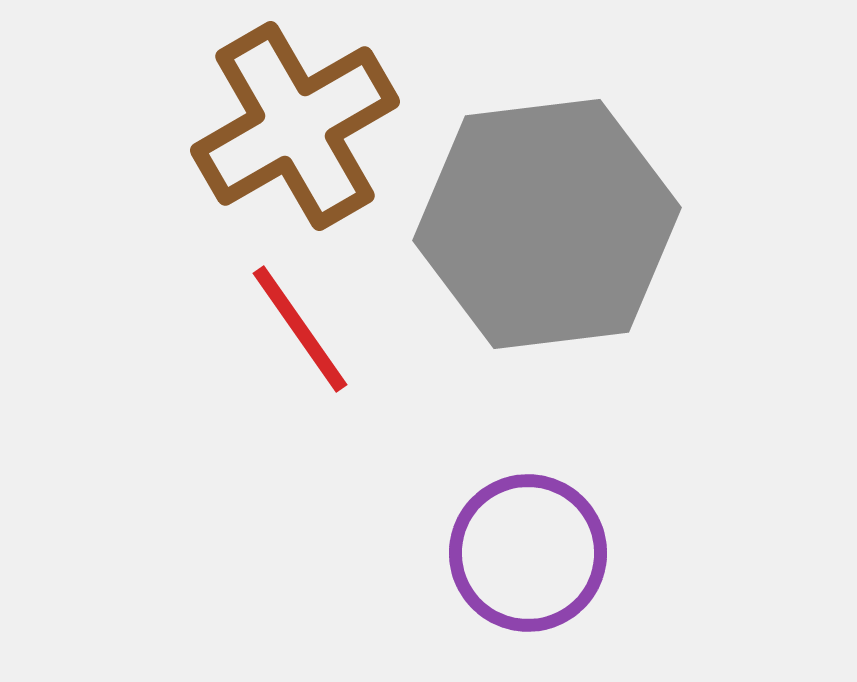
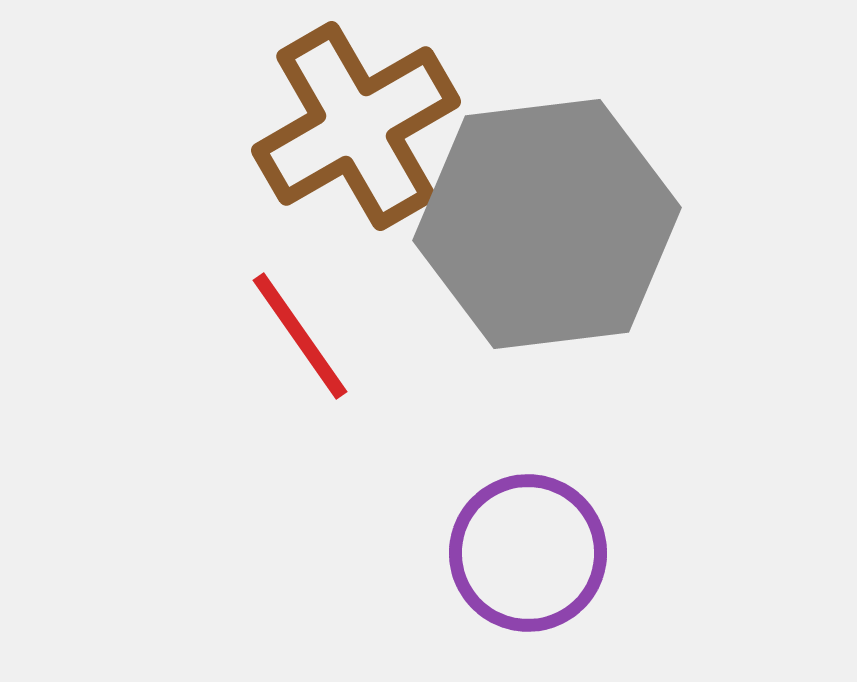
brown cross: moved 61 px right
red line: moved 7 px down
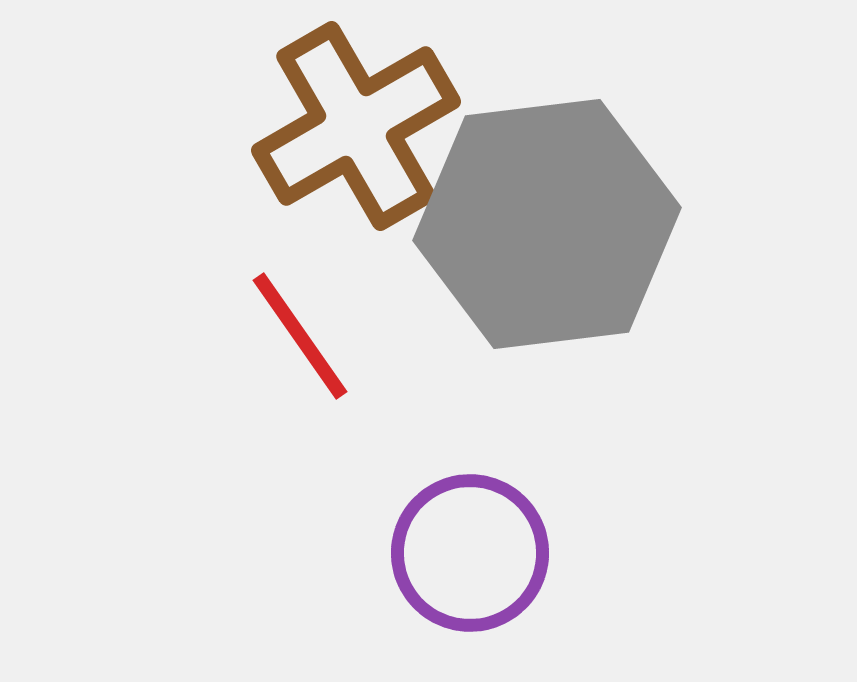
purple circle: moved 58 px left
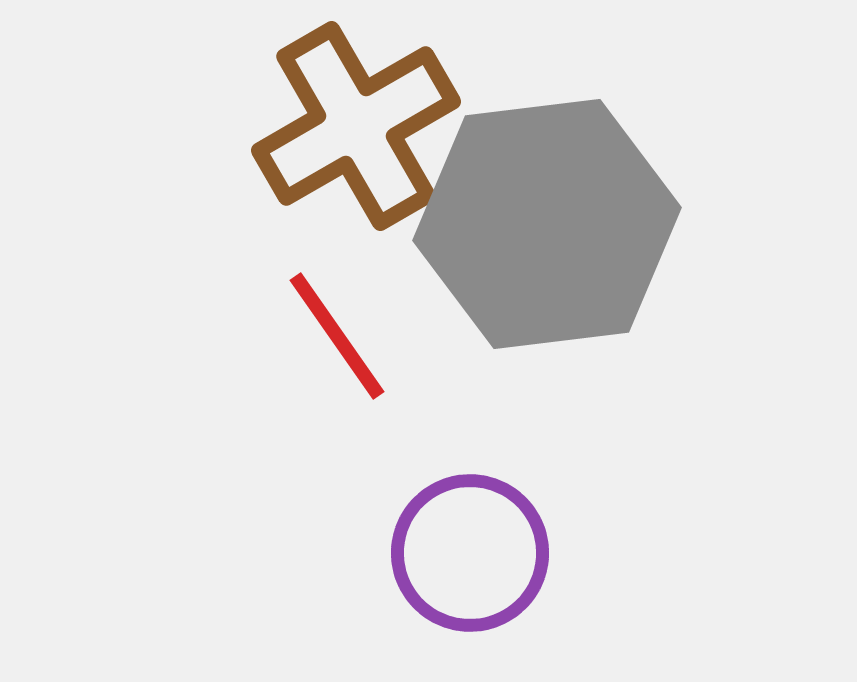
red line: moved 37 px right
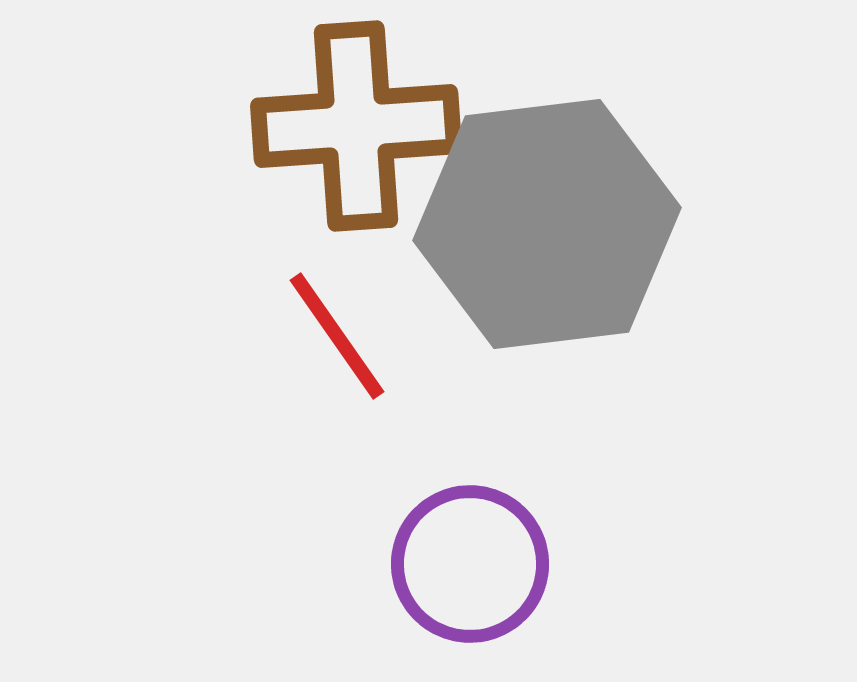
brown cross: rotated 26 degrees clockwise
purple circle: moved 11 px down
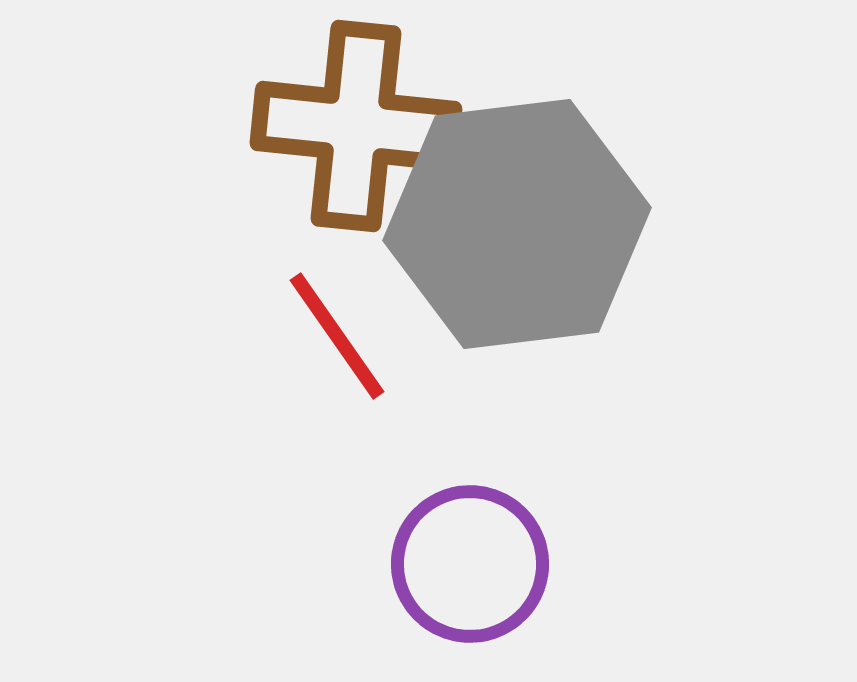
brown cross: rotated 10 degrees clockwise
gray hexagon: moved 30 px left
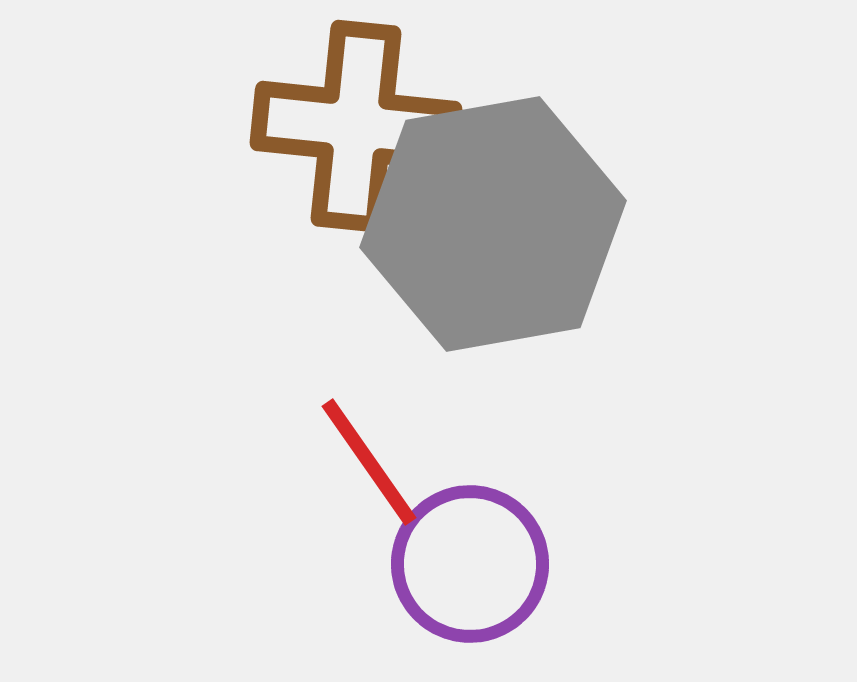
gray hexagon: moved 24 px left; rotated 3 degrees counterclockwise
red line: moved 32 px right, 126 px down
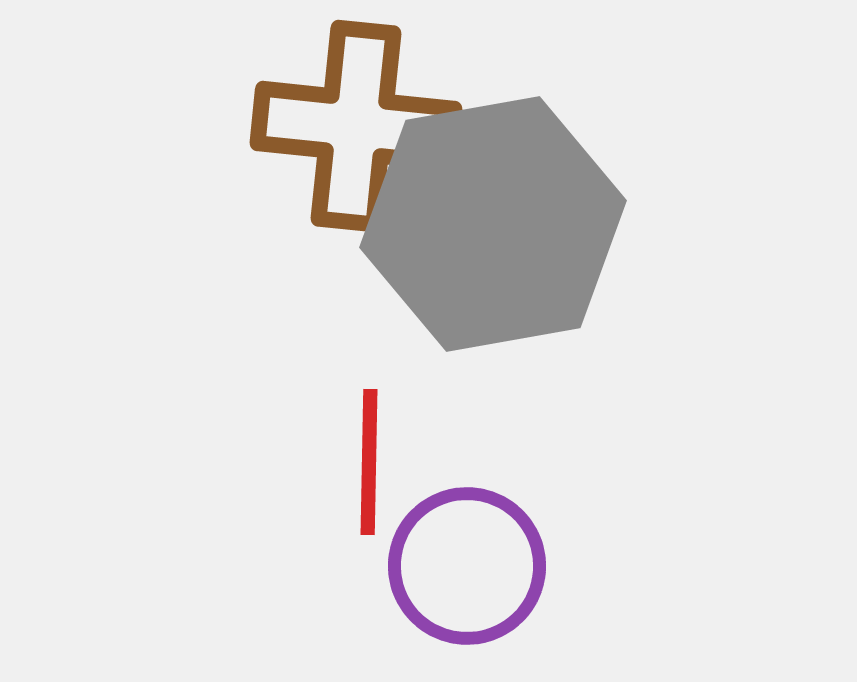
red line: rotated 36 degrees clockwise
purple circle: moved 3 px left, 2 px down
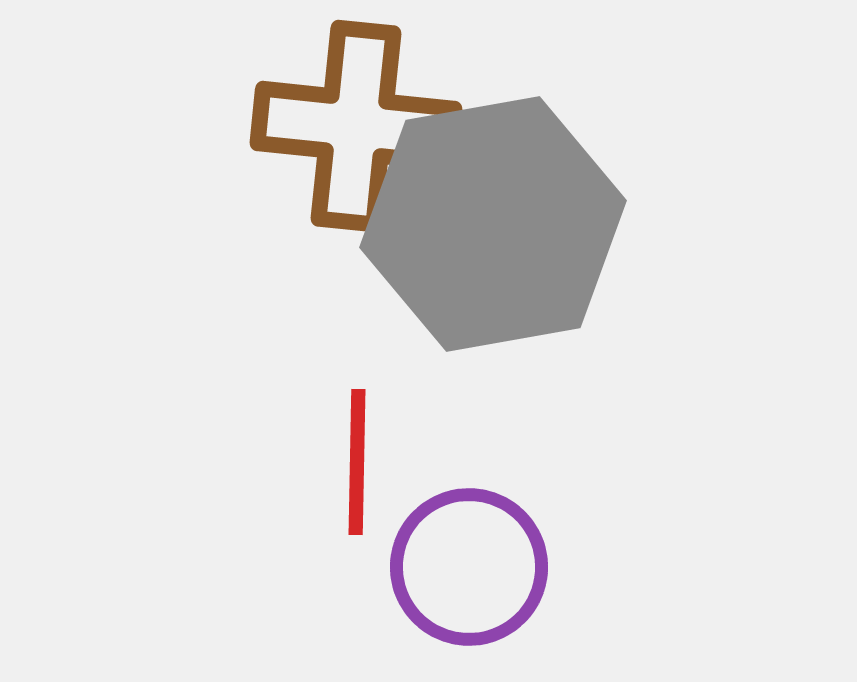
red line: moved 12 px left
purple circle: moved 2 px right, 1 px down
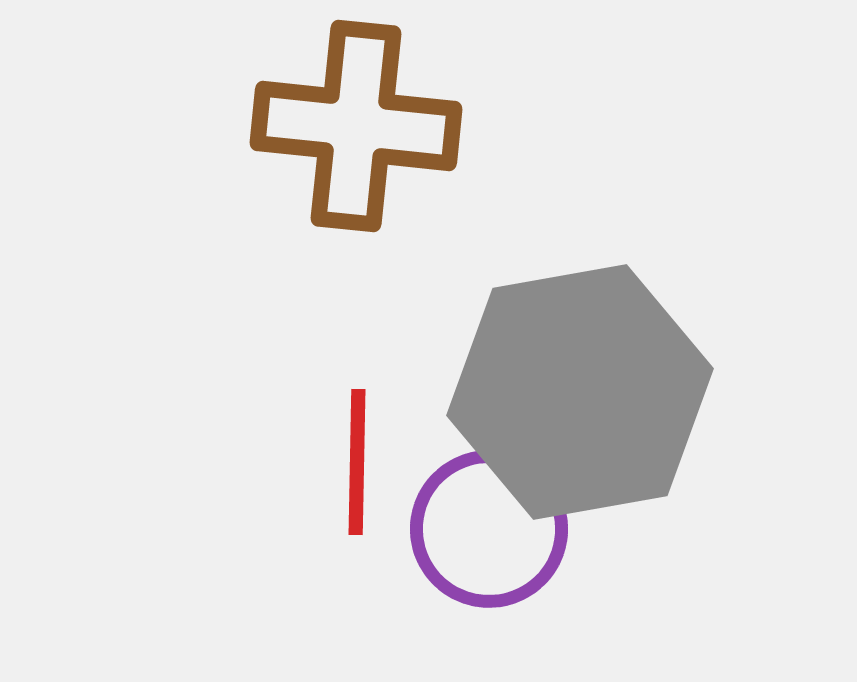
gray hexagon: moved 87 px right, 168 px down
purple circle: moved 20 px right, 38 px up
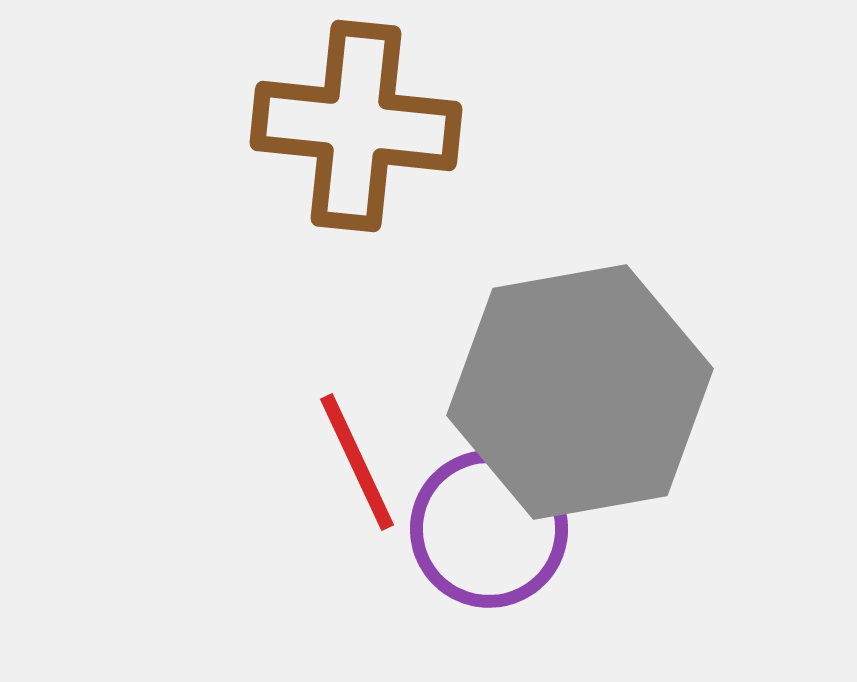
red line: rotated 26 degrees counterclockwise
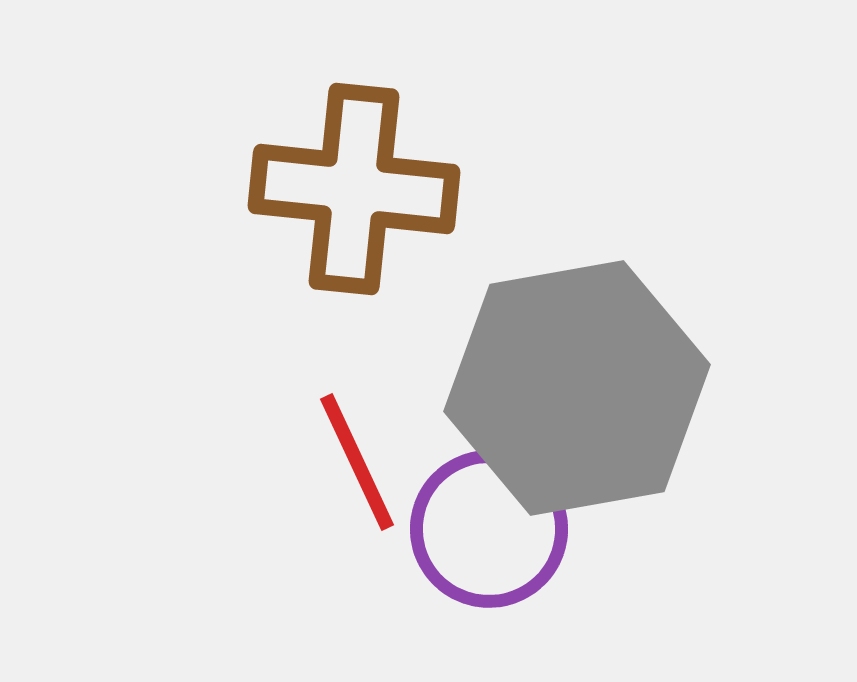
brown cross: moved 2 px left, 63 px down
gray hexagon: moved 3 px left, 4 px up
